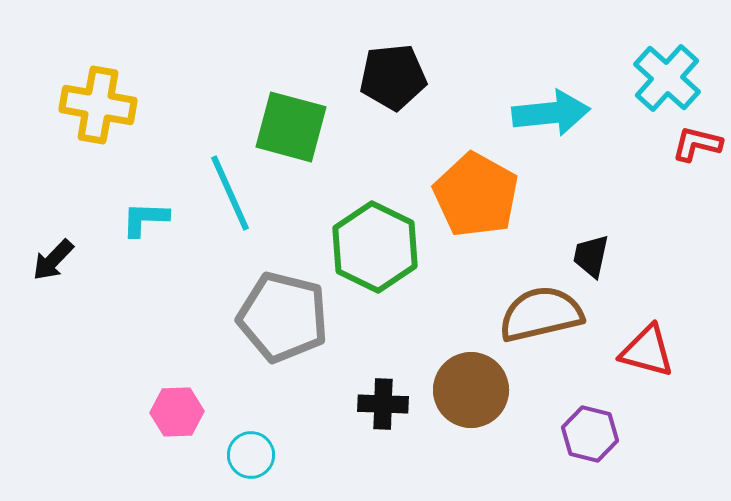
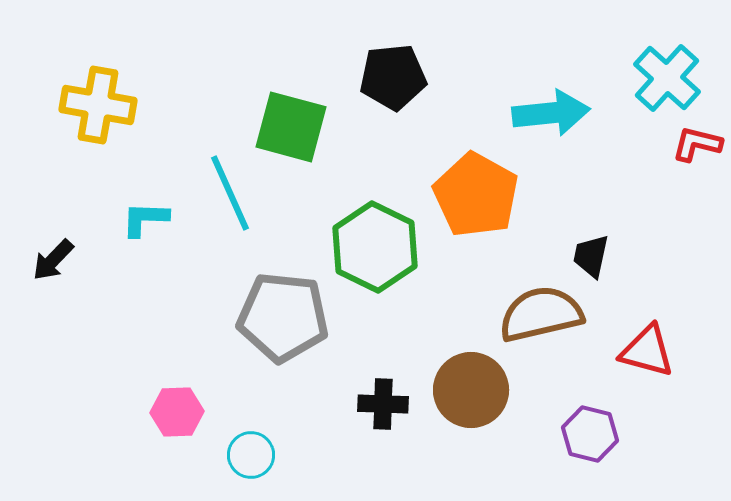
gray pentagon: rotated 8 degrees counterclockwise
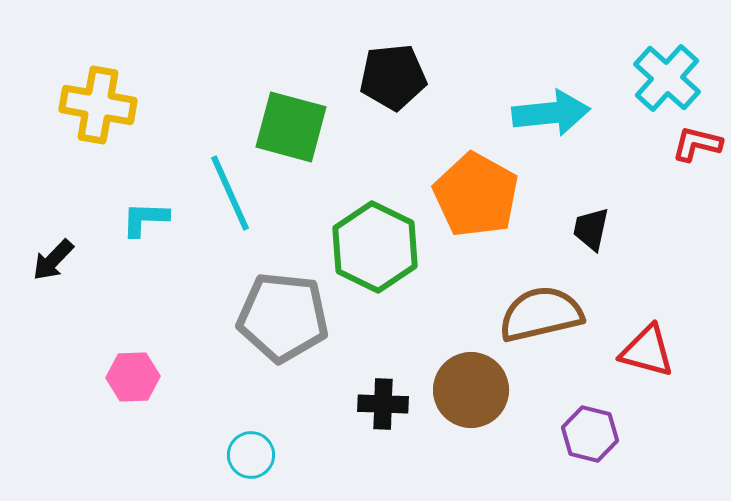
black trapezoid: moved 27 px up
pink hexagon: moved 44 px left, 35 px up
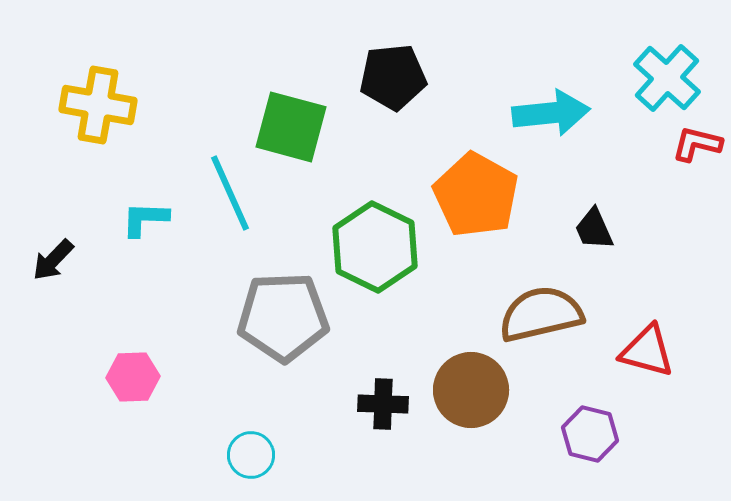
black trapezoid: moved 3 px right; rotated 36 degrees counterclockwise
gray pentagon: rotated 8 degrees counterclockwise
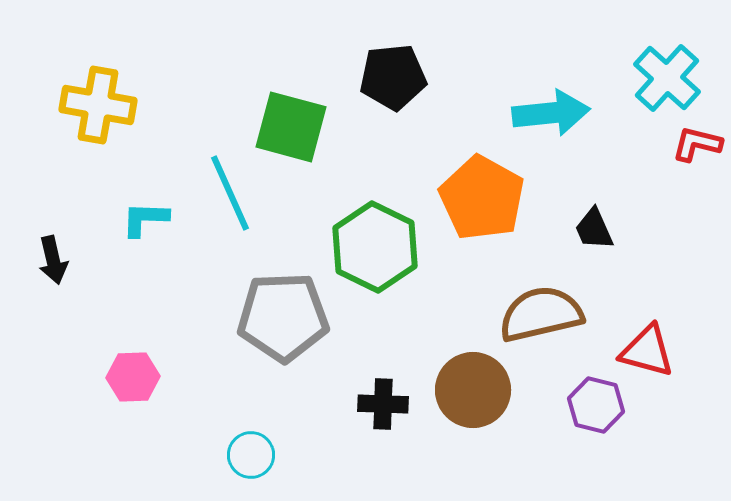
orange pentagon: moved 6 px right, 3 px down
black arrow: rotated 57 degrees counterclockwise
brown circle: moved 2 px right
purple hexagon: moved 6 px right, 29 px up
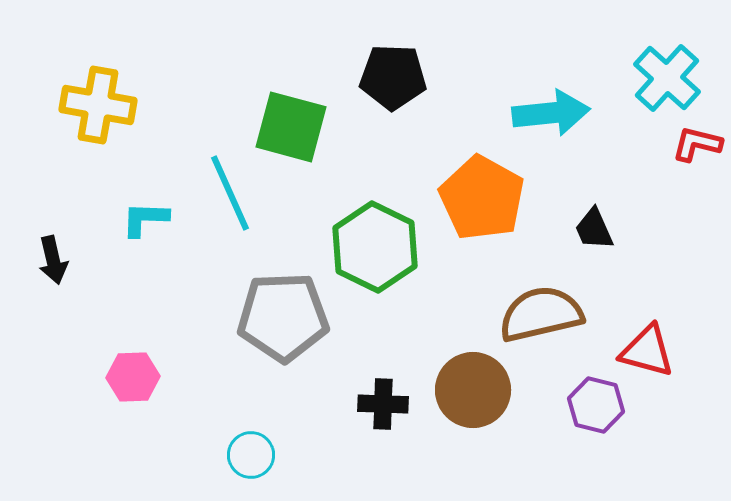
black pentagon: rotated 8 degrees clockwise
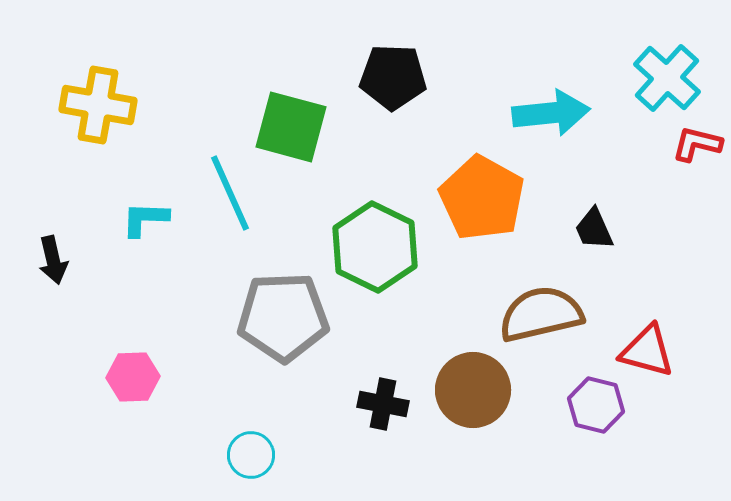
black cross: rotated 9 degrees clockwise
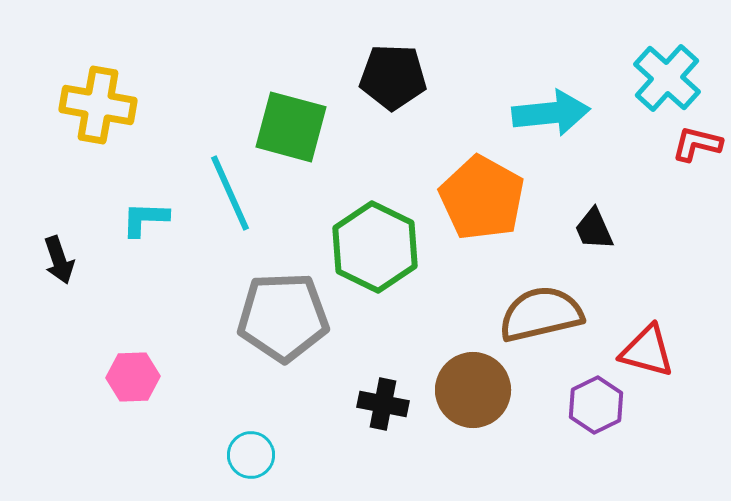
black arrow: moved 6 px right; rotated 6 degrees counterclockwise
purple hexagon: rotated 20 degrees clockwise
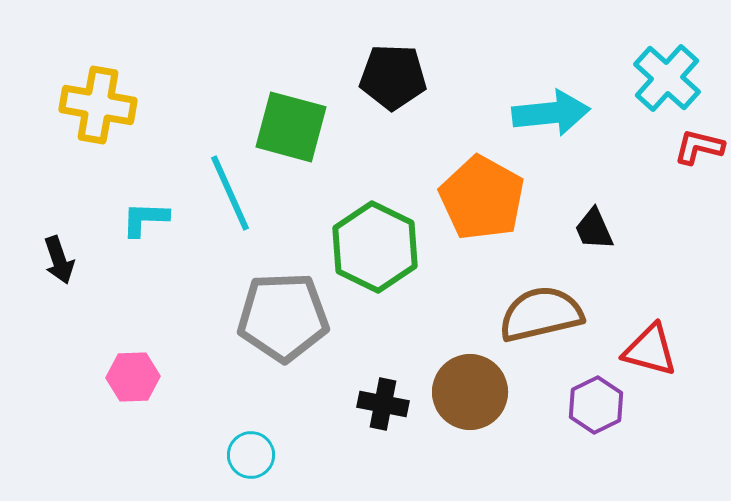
red L-shape: moved 2 px right, 3 px down
red triangle: moved 3 px right, 1 px up
brown circle: moved 3 px left, 2 px down
